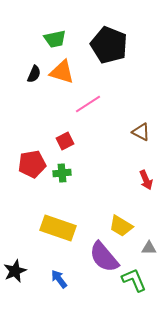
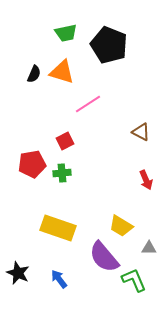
green trapezoid: moved 11 px right, 6 px up
black star: moved 3 px right, 2 px down; rotated 25 degrees counterclockwise
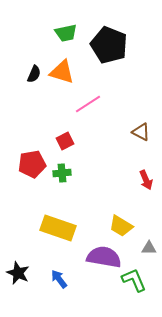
purple semicircle: rotated 140 degrees clockwise
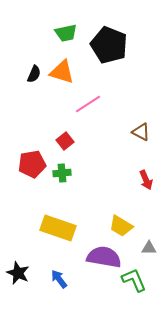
red square: rotated 12 degrees counterclockwise
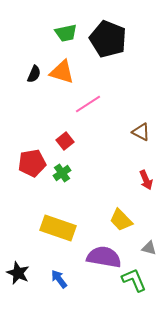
black pentagon: moved 1 px left, 6 px up
red pentagon: moved 1 px up
green cross: rotated 30 degrees counterclockwise
yellow trapezoid: moved 6 px up; rotated 15 degrees clockwise
gray triangle: rotated 14 degrees clockwise
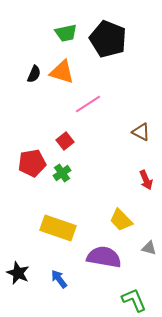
green L-shape: moved 20 px down
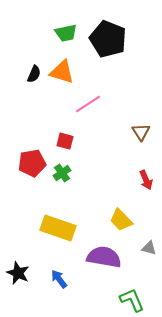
brown triangle: rotated 30 degrees clockwise
red square: rotated 36 degrees counterclockwise
green L-shape: moved 2 px left
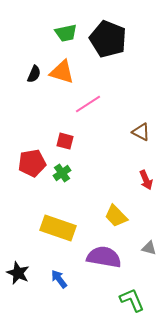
brown triangle: rotated 30 degrees counterclockwise
yellow trapezoid: moved 5 px left, 4 px up
